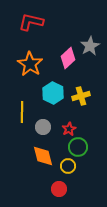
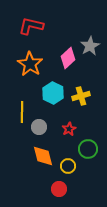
red L-shape: moved 4 px down
gray circle: moved 4 px left
green circle: moved 10 px right, 2 px down
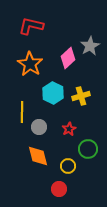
orange diamond: moved 5 px left
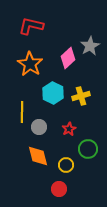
yellow circle: moved 2 px left, 1 px up
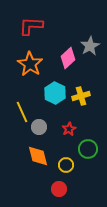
red L-shape: rotated 10 degrees counterclockwise
cyan hexagon: moved 2 px right
yellow line: rotated 25 degrees counterclockwise
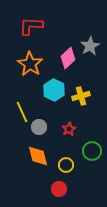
cyan hexagon: moved 1 px left, 3 px up
green circle: moved 4 px right, 2 px down
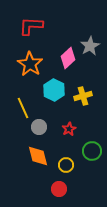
yellow cross: moved 2 px right
yellow line: moved 1 px right, 4 px up
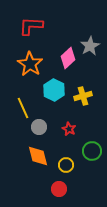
red star: rotated 16 degrees counterclockwise
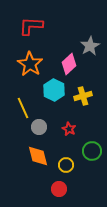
pink diamond: moved 1 px right, 6 px down
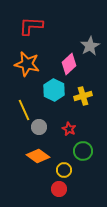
orange star: moved 3 px left; rotated 20 degrees counterclockwise
yellow line: moved 1 px right, 2 px down
green circle: moved 9 px left
orange diamond: rotated 40 degrees counterclockwise
yellow circle: moved 2 px left, 5 px down
